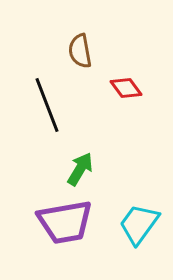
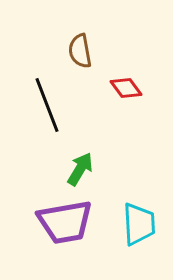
cyan trapezoid: rotated 141 degrees clockwise
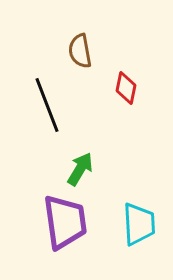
red diamond: rotated 48 degrees clockwise
purple trapezoid: rotated 88 degrees counterclockwise
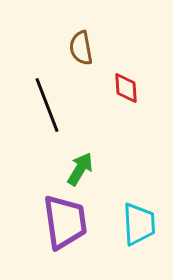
brown semicircle: moved 1 px right, 3 px up
red diamond: rotated 16 degrees counterclockwise
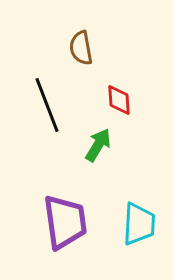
red diamond: moved 7 px left, 12 px down
green arrow: moved 18 px right, 24 px up
cyan trapezoid: rotated 6 degrees clockwise
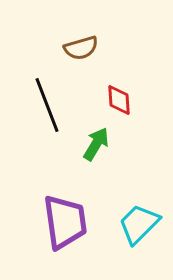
brown semicircle: rotated 96 degrees counterclockwise
green arrow: moved 2 px left, 1 px up
cyan trapezoid: rotated 138 degrees counterclockwise
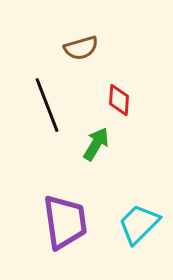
red diamond: rotated 8 degrees clockwise
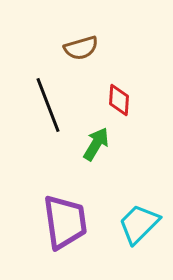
black line: moved 1 px right
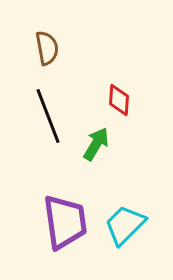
brown semicircle: moved 34 px left; rotated 84 degrees counterclockwise
black line: moved 11 px down
cyan trapezoid: moved 14 px left, 1 px down
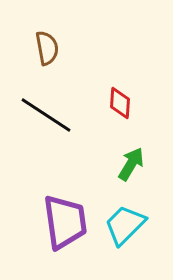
red diamond: moved 1 px right, 3 px down
black line: moved 2 px left, 1 px up; rotated 36 degrees counterclockwise
green arrow: moved 35 px right, 20 px down
